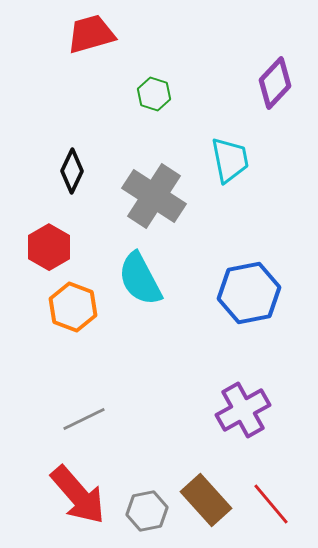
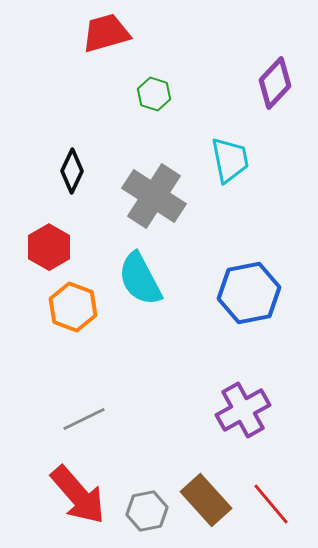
red trapezoid: moved 15 px right, 1 px up
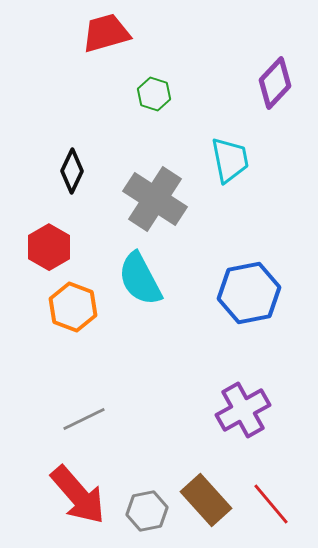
gray cross: moved 1 px right, 3 px down
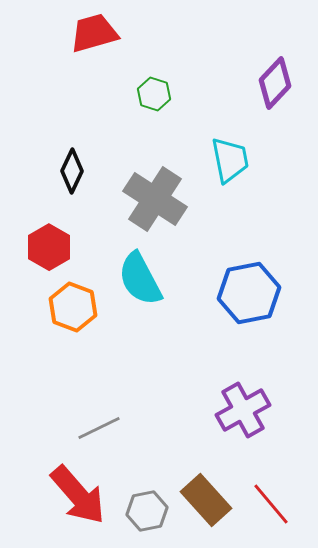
red trapezoid: moved 12 px left
gray line: moved 15 px right, 9 px down
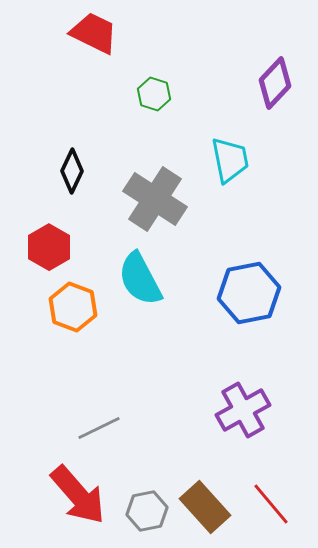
red trapezoid: rotated 42 degrees clockwise
brown rectangle: moved 1 px left, 7 px down
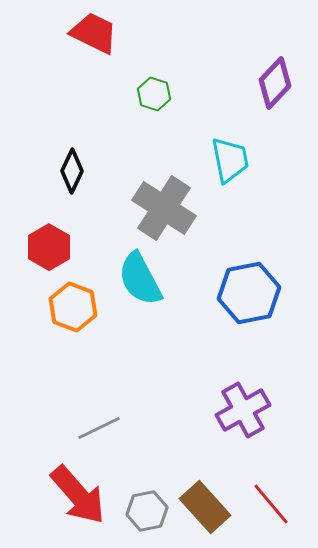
gray cross: moved 9 px right, 9 px down
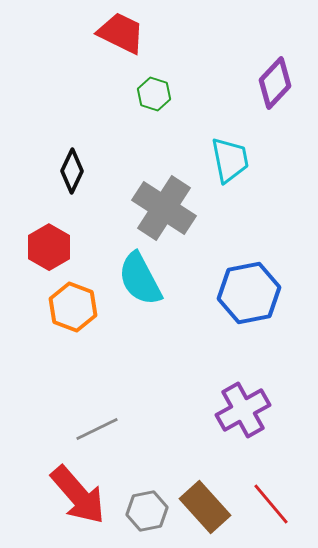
red trapezoid: moved 27 px right
gray line: moved 2 px left, 1 px down
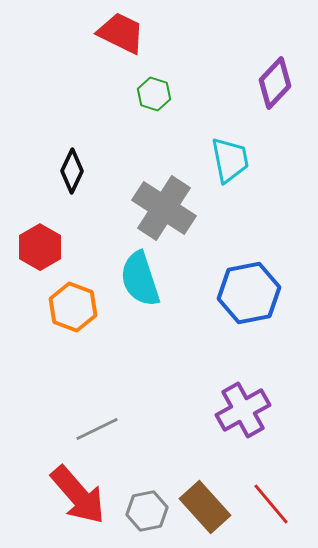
red hexagon: moved 9 px left
cyan semicircle: rotated 10 degrees clockwise
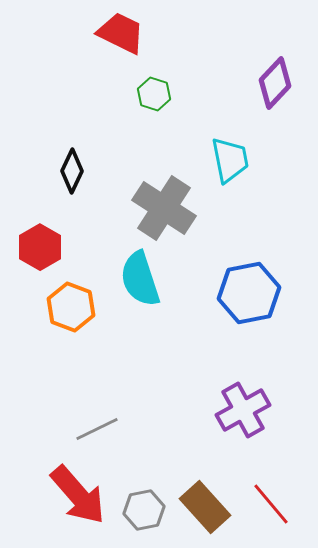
orange hexagon: moved 2 px left
gray hexagon: moved 3 px left, 1 px up
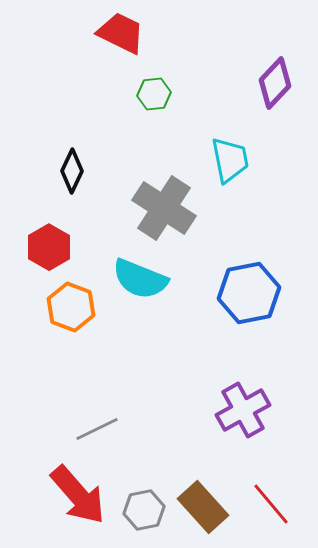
green hexagon: rotated 24 degrees counterclockwise
red hexagon: moved 9 px right
cyan semicircle: rotated 50 degrees counterclockwise
brown rectangle: moved 2 px left
